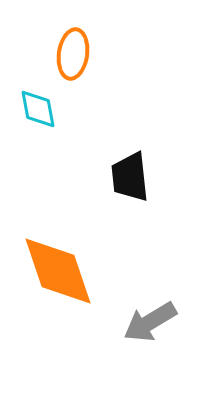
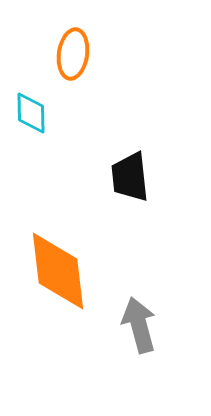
cyan diamond: moved 7 px left, 4 px down; rotated 9 degrees clockwise
orange diamond: rotated 12 degrees clockwise
gray arrow: moved 11 px left, 3 px down; rotated 106 degrees clockwise
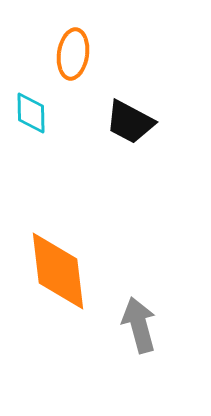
black trapezoid: moved 55 px up; rotated 56 degrees counterclockwise
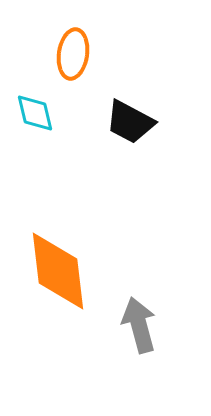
cyan diamond: moved 4 px right; rotated 12 degrees counterclockwise
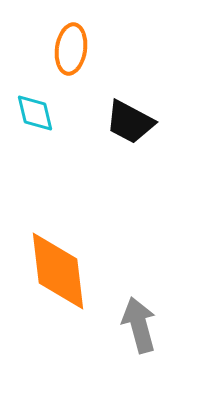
orange ellipse: moved 2 px left, 5 px up
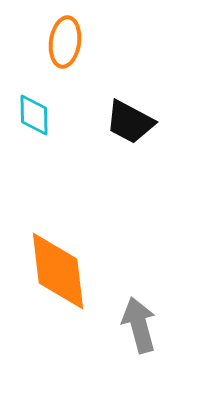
orange ellipse: moved 6 px left, 7 px up
cyan diamond: moved 1 px left, 2 px down; rotated 12 degrees clockwise
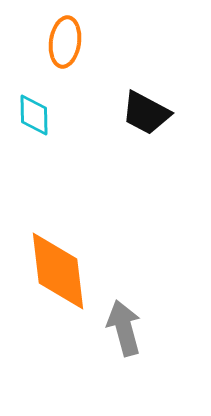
black trapezoid: moved 16 px right, 9 px up
gray arrow: moved 15 px left, 3 px down
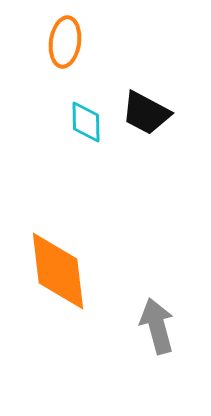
cyan diamond: moved 52 px right, 7 px down
gray arrow: moved 33 px right, 2 px up
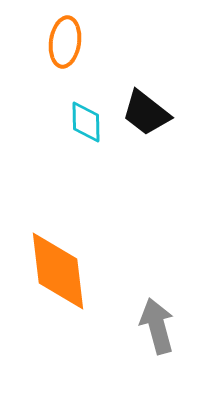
black trapezoid: rotated 10 degrees clockwise
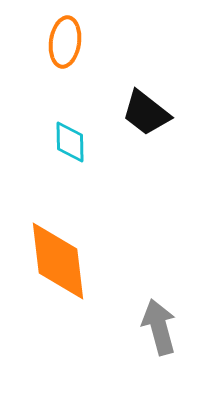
cyan diamond: moved 16 px left, 20 px down
orange diamond: moved 10 px up
gray arrow: moved 2 px right, 1 px down
